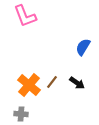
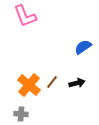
blue semicircle: rotated 24 degrees clockwise
black arrow: rotated 49 degrees counterclockwise
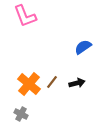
orange cross: moved 1 px up
gray cross: rotated 24 degrees clockwise
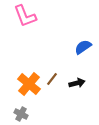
brown line: moved 3 px up
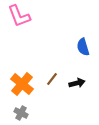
pink L-shape: moved 6 px left
blue semicircle: rotated 72 degrees counterclockwise
orange cross: moved 7 px left
gray cross: moved 1 px up
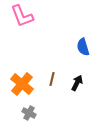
pink L-shape: moved 3 px right
brown line: rotated 24 degrees counterclockwise
black arrow: rotated 49 degrees counterclockwise
gray cross: moved 8 px right
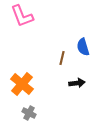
brown line: moved 10 px right, 21 px up
black arrow: rotated 56 degrees clockwise
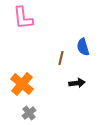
pink L-shape: moved 1 px right, 2 px down; rotated 15 degrees clockwise
brown line: moved 1 px left
gray cross: rotated 24 degrees clockwise
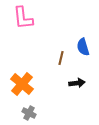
gray cross: rotated 24 degrees counterclockwise
